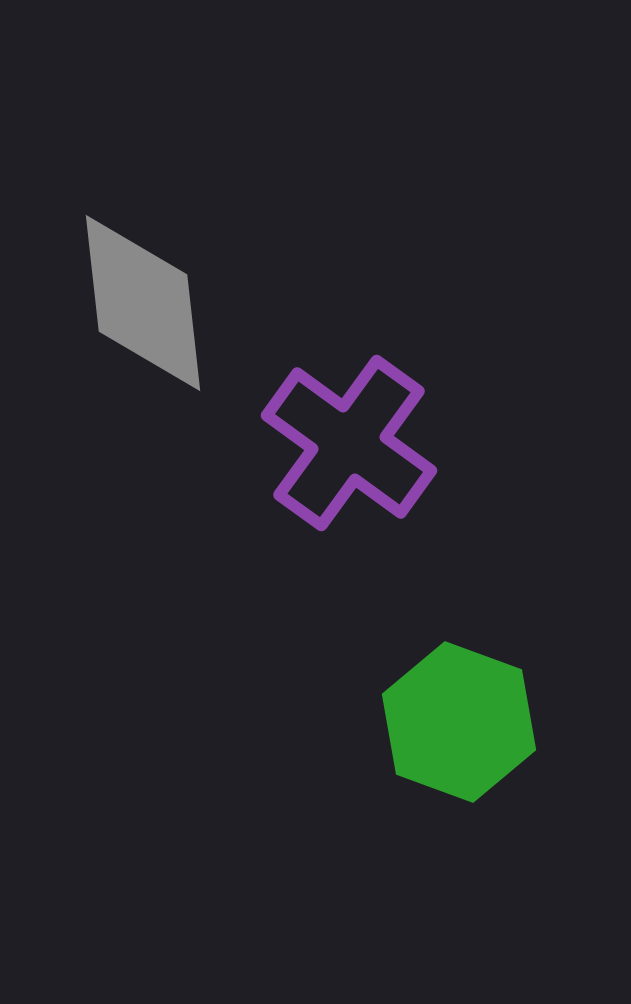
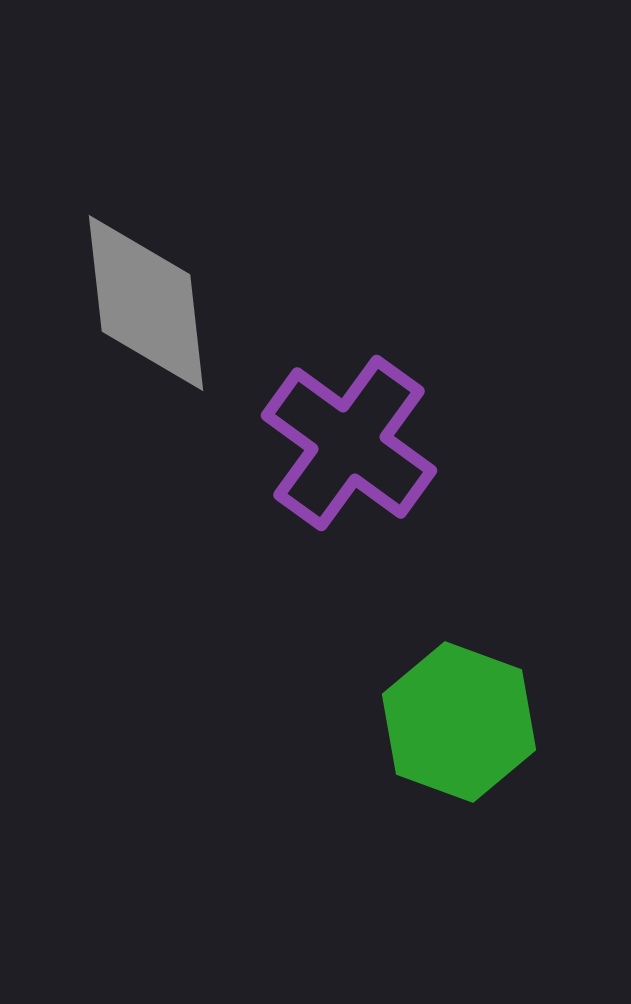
gray diamond: moved 3 px right
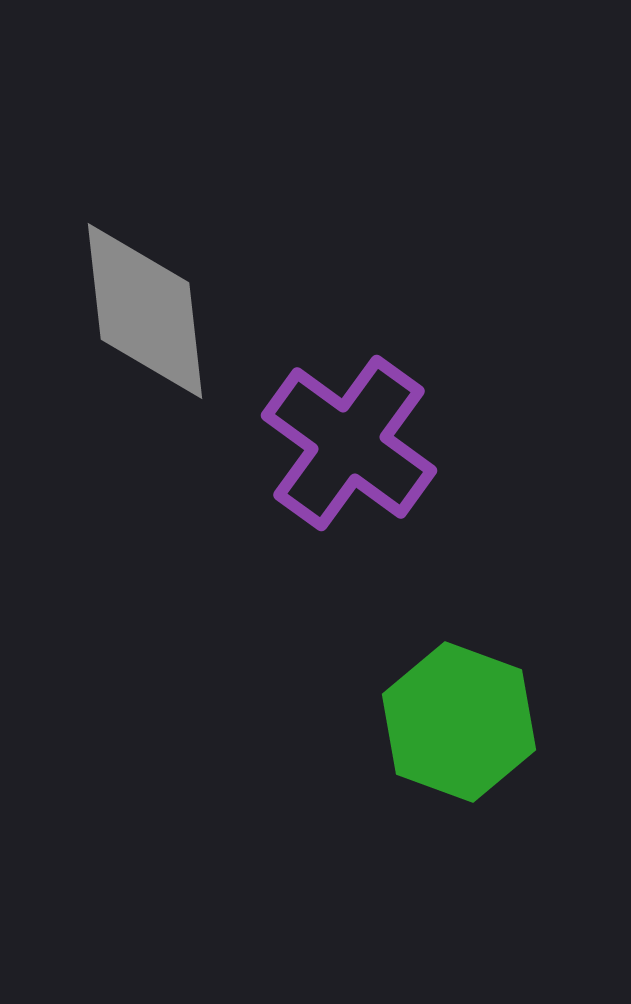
gray diamond: moved 1 px left, 8 px down
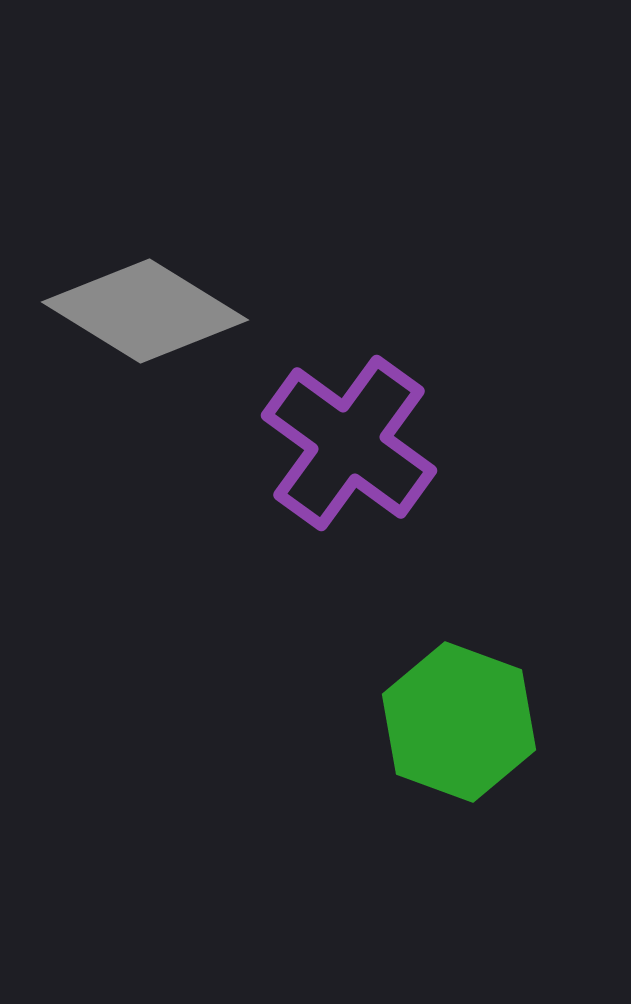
gray diamond: rotated 52 degrees counterclockwise
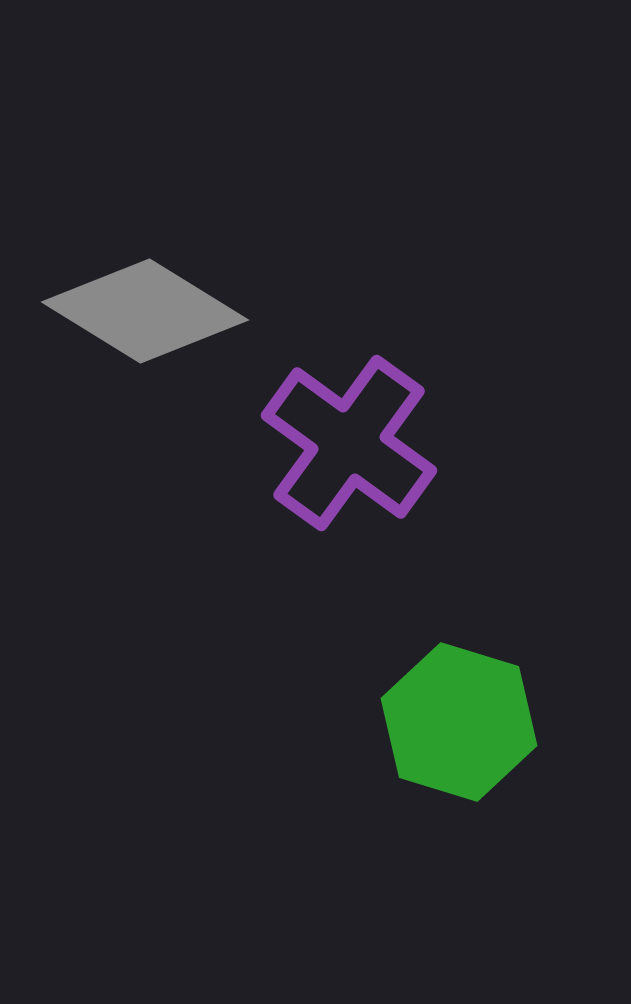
green hexagon: rotated 3 degrees counterclockwise
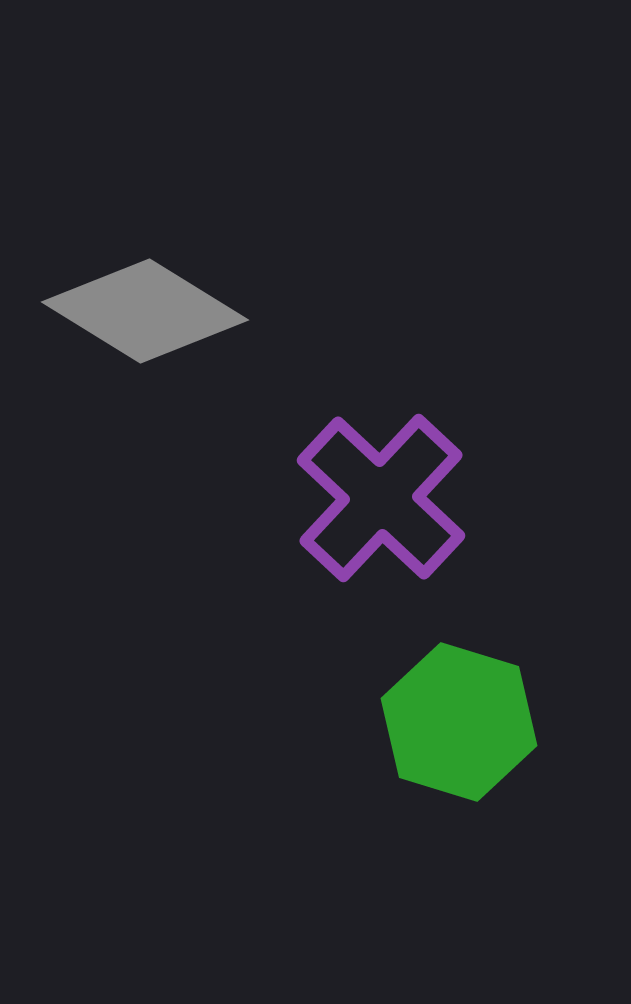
purple cross: moved 32 px right, 55 px down; rotated 7 degrees clockwise
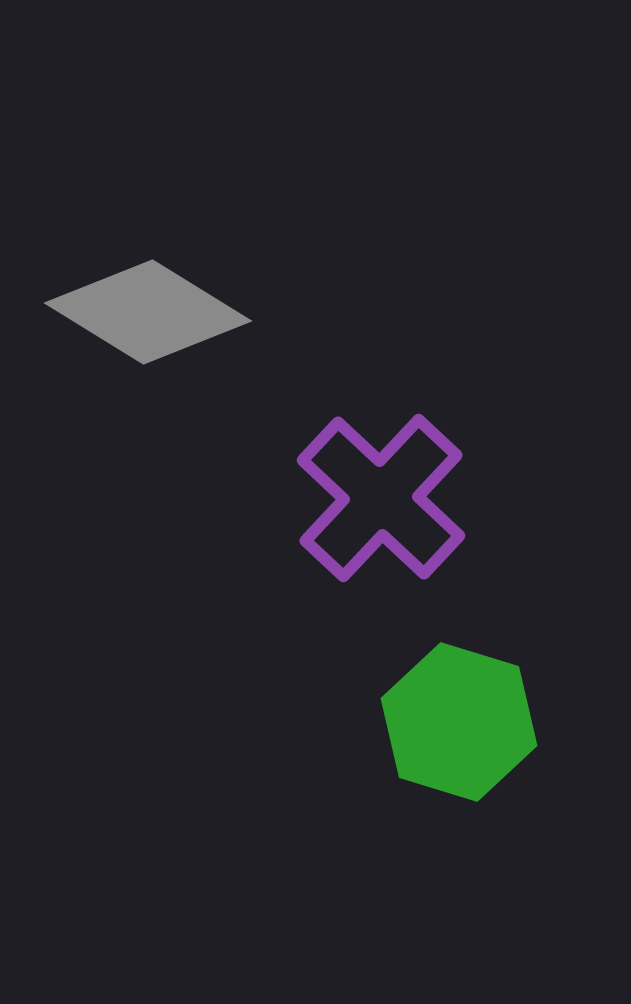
gray diamond: moved 3 px right, 1 px down
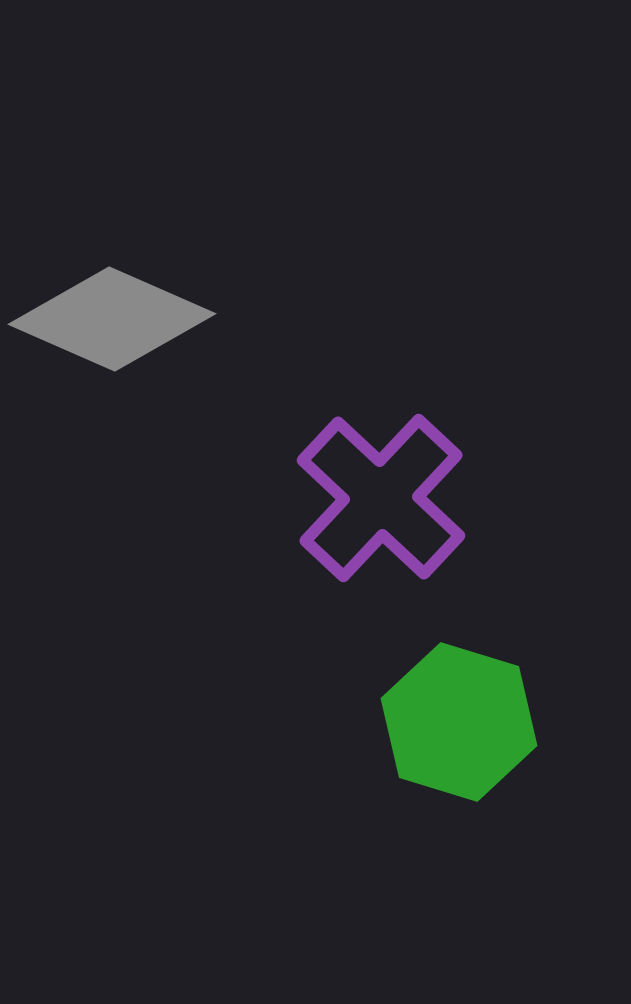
gray diamond: moved 36 px left, 7 px down; rotated 8 degrees counterclockwise
